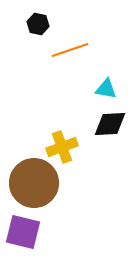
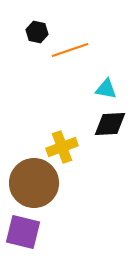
black hexagon: moved 1 px left, 8 px down
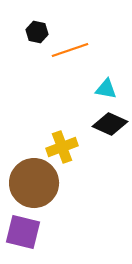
black diamond: rotated 28 degrees clockwise
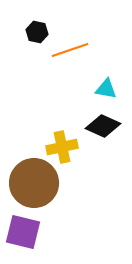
black diamond: moved 7 px left, 2 px down
yellow cross: rotated 8 degrees clockwise
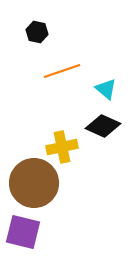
orange line: moved 8 px left, 21 px down
cyan triangle: rotated 30 degrees clockwise
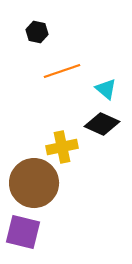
black diamond: moved 1 px left, 2 px up
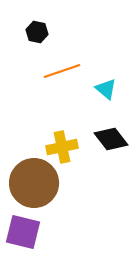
black diamond: moved 9 px right, 15 px down; rotated 28 degrees clockwise
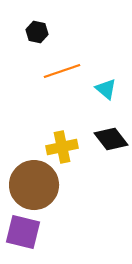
brown circle: moved 2 px down
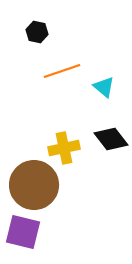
cyan triangle: moved 2 px left, 2 px up
yellow cross: moved 2 px right, 1 px down
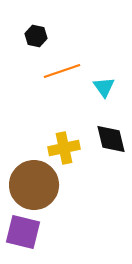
black hexagon: moved 1 px left, 4 px down
cyan triangle: rotated 15 degrees clockwise
black diamond: rotated 24 degrees clockwise
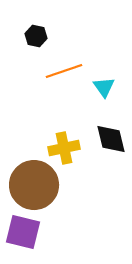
orange line: moved 2 px right
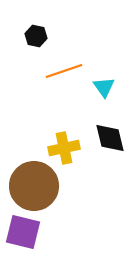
black diamond: moved 1 px left, 1 px up
brown circle: moved 1 px down
